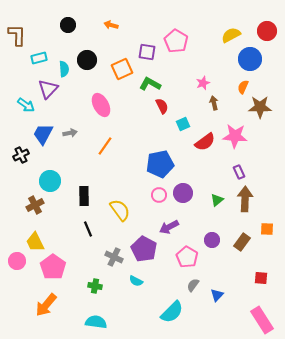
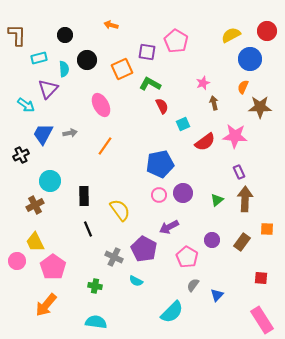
black circle at (68, 25): moved 3 px left, 10 px down
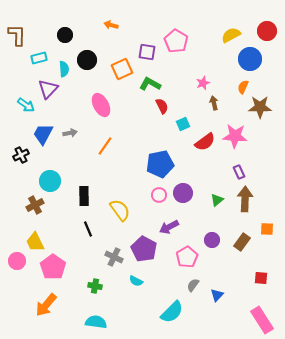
pink pentagon at (187, 257): rotated 10 degrees clockwise
